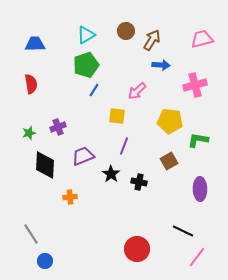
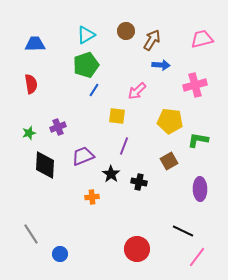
orange cross: moved 22 px right
blue circle: moved 15 px right, 7 px up
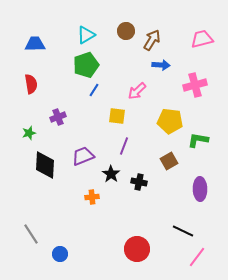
purple cross: moved 10 px up
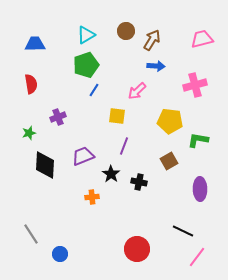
blue arrow: moved 5 px left, 1 px down
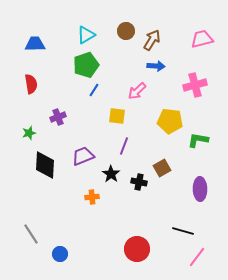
brown square: moved 7 px left, 7 px down
black line: rotated 10 degrees counterclockwise
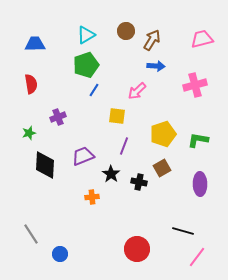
yellow pentagon: moved 7 px left, 13 px down; rotated 25 degrees counterclockwise
purple ellipse: moved 5 px up
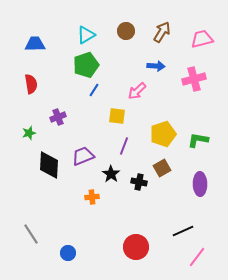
brown arrow: moved 10 px right, 8 px up
pink cross: moved 1 px left, 6 px up
black diamond: moved 4 px right
black line: rotated 40 degrees counterclockwise
red circle: moved 1 px left, 2 px up
blue circle: moved 8 px right, 1 px up
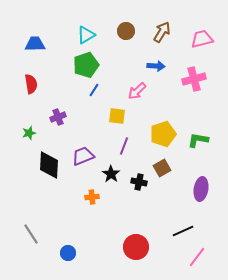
purple ellipse: moved 1 px right, 5 px down; rotated 10 degrees clockwise
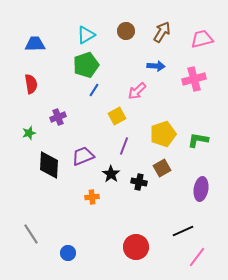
yellow square: rotated 36 degrees counterclockwise
